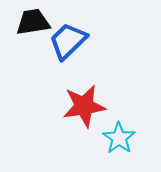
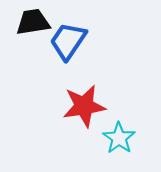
blue trapezoid: rotated 12 degrees counterclockwise
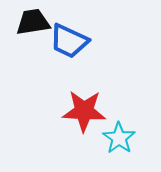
blue trapezoid: moved 1 px right; rotated 99 degrees counterclockwise
red star: moved 5 px down; rotated 12 degrees clockwise
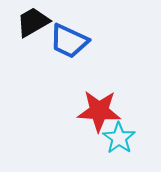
black trapezoid: rotated 21 degrees counterclockwise
red star: moved 15 px right
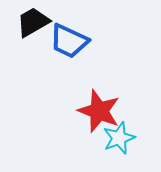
red star: rotated 18 degrees clockwise
cyan star: rotated 16 degrees clockwise
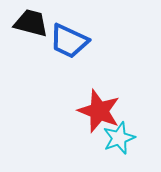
black trapezoid: moved 2 px left, 1 px down; rotated 45 degrees clockwise
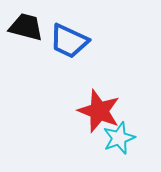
black trapezoid: moved 5 px left, 4 px down
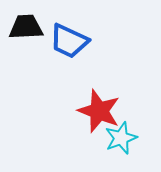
black trapezoid: rotated 18 degrees counterclockwise
cyan star: moved 2 px right
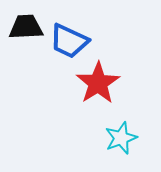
red star: moved 1 px left, 28 px up; rotated 18 degrees clockwise
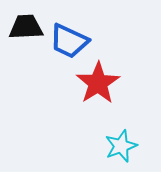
cyan star: moved 8 px down
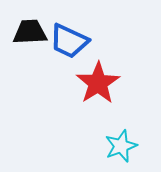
black trapezoid: moved 4 px right, 5 px down
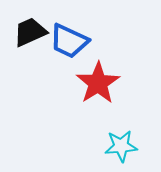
black trapezoid: rotated 21 degrees counterclockwise
cyan star: rotated 16 degrees clockwise
